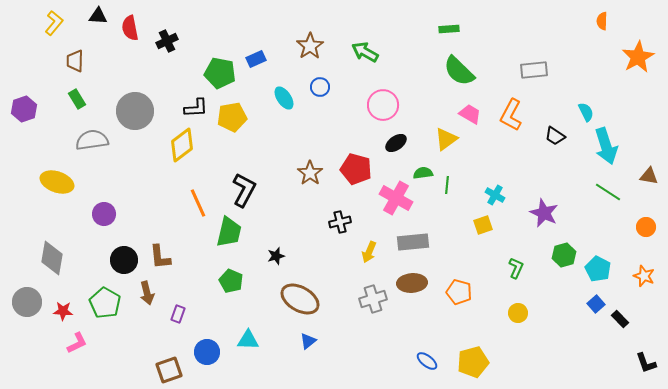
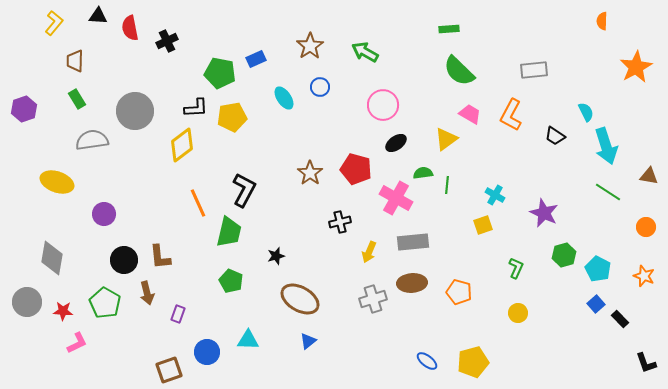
orange star at (638, 57): moved 2 px left, 10 px down
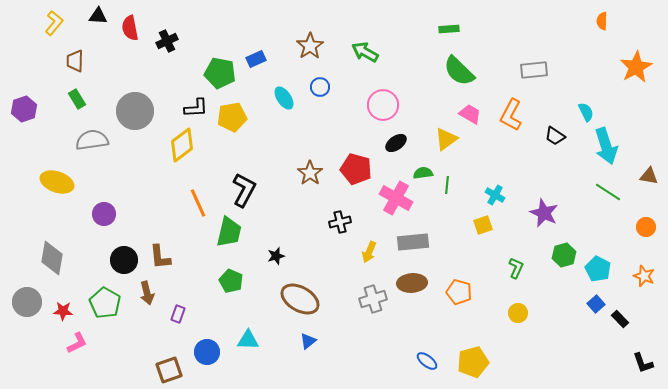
black L-shape at (646, 363): moved 3 px left
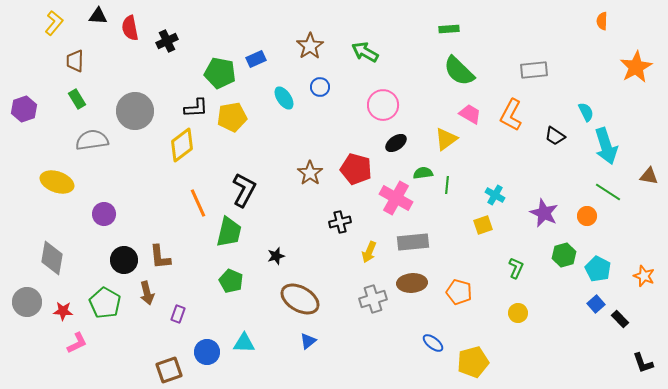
orange circle at (646, 227): moved 59 px left, 11 px up
cyan triangle at (248, 340): moved 4 px left, 3 px down
blue ellipse at (427, 361): moved 6 px right, 18 px up
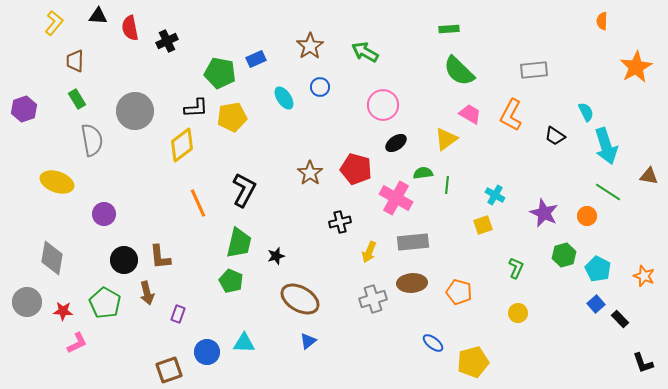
gray semicircle at (92, 140): rotated 88 degrees clockwise
green trapezoid at (229, 232): moved 10 px right, 11 px down
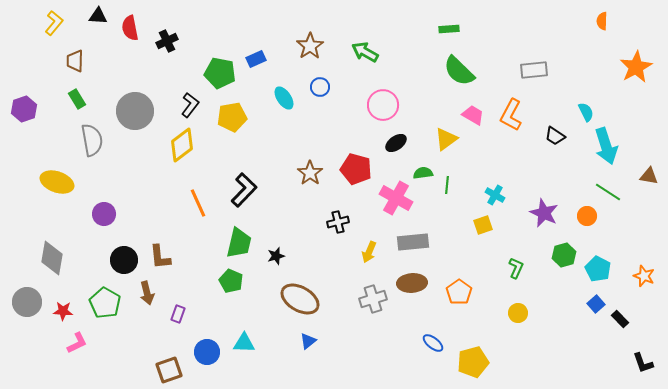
black L-shape at (196, 108): moved 6 px left, 3 px up; rotated 50 degrees counterclockwise
pink trapezoid at (470, 114): moved 3 px right, 1 px down
black L-shape at (244, 190): rotated 16 degrees clockwise
black cross at (340, 222): moved 2 px left
orange pentagon at (459, 292): rotated 20 degrees clockwise
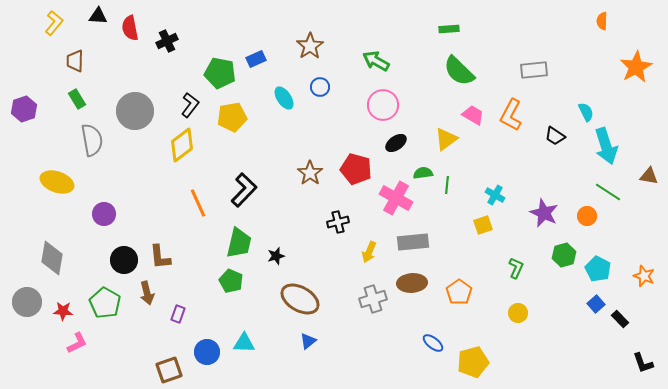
green arrow at (365, 52): moved 11 px right, 9 px down
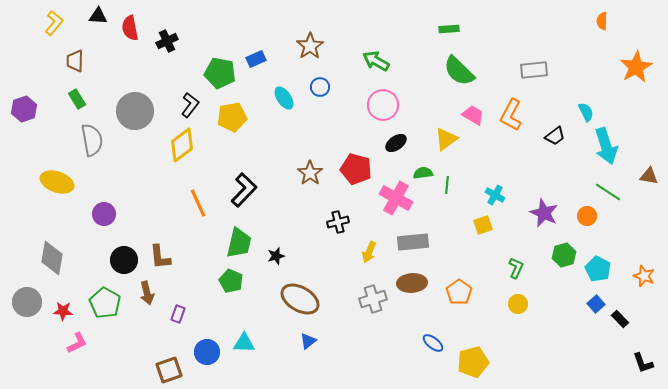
black trapezoid at (555, 136): rotated 70 degrees counterclockwise
yellow circle at (518, 313): moved 9 px up
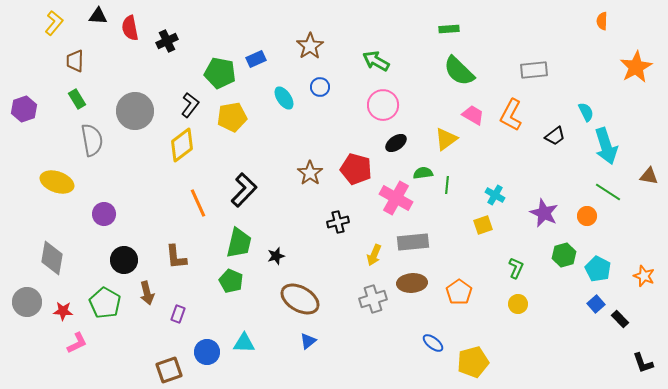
yellow arrow at (369, 252): moved 5 px right, 3 px down
brown L-shape at (160, 257): moved 16 px right
